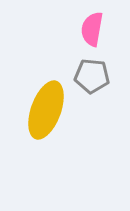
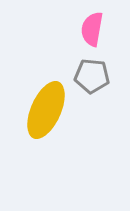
yellow ellipse: rotated 4 degrees clockwise
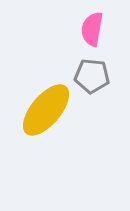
yellow ellipse: rotated 16 degrees clockwise
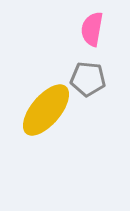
gray pentagon: moved 4 px left, 3 px down
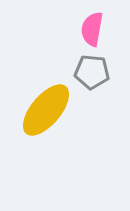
gray pentagon: moved 4 px right, 7 px up
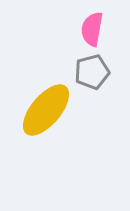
gray pentagon: rotated 20 degrees counterclockwise
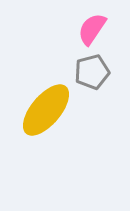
pink semicircle: rotated 24 degrees clockwise
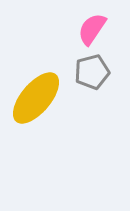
yellow ellipse: moved 10 px left, 12 px up
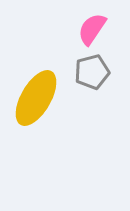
yellow ellipse: rotated 10 degrees counterclockwise
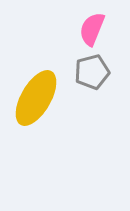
pink semicircle: rotated 12 degrees counterclockwise
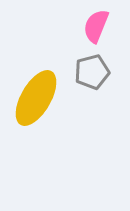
pink semicircle: moved 4 px right, 3 px up
